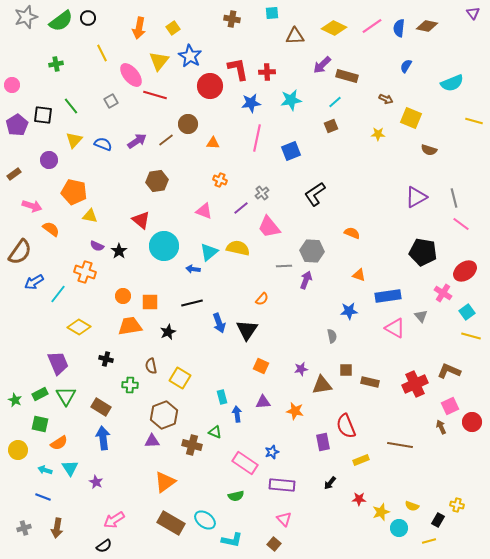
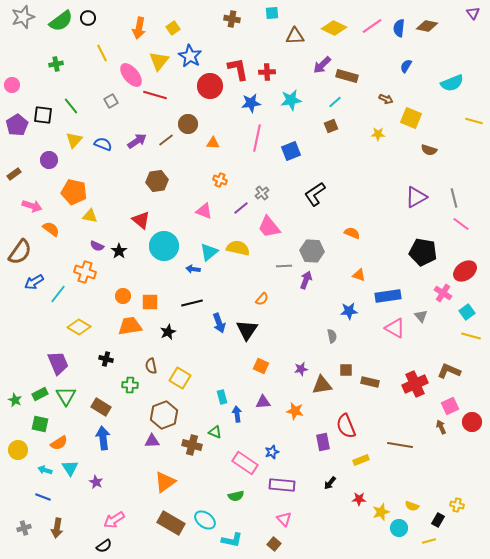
gray star at (26, 17): moved 3 px left
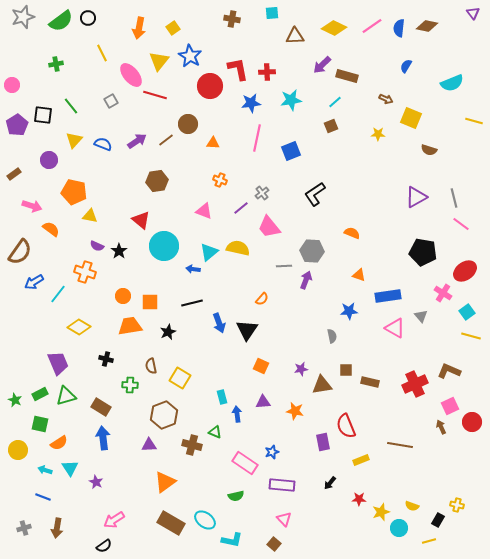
green triangle at (66, 396): rotated 45 degrees clockwise
purple triangle at (152, 441): moved 3 px left, 4 px down
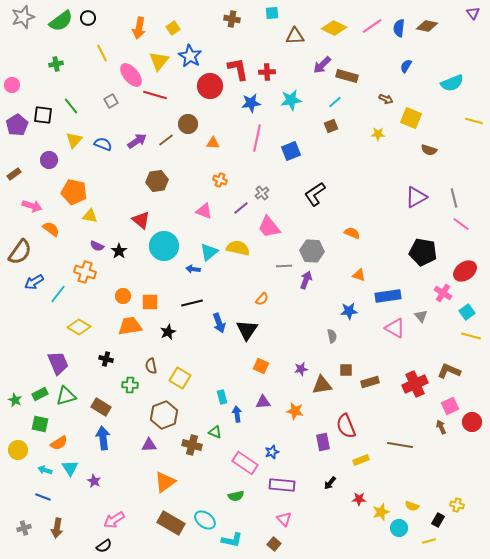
brown rectangle at (370, 382): rotated 30 degrees counterclockwise
purple star at (96, 482): moved 2 px left, 1 px up
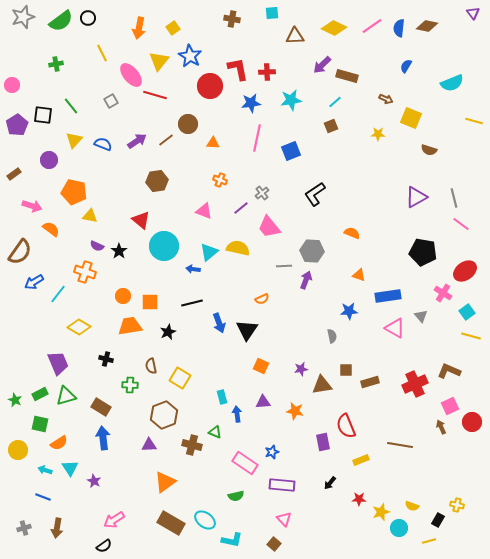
orange semicircle at (262, 299): rotated 24 degrees clockwise
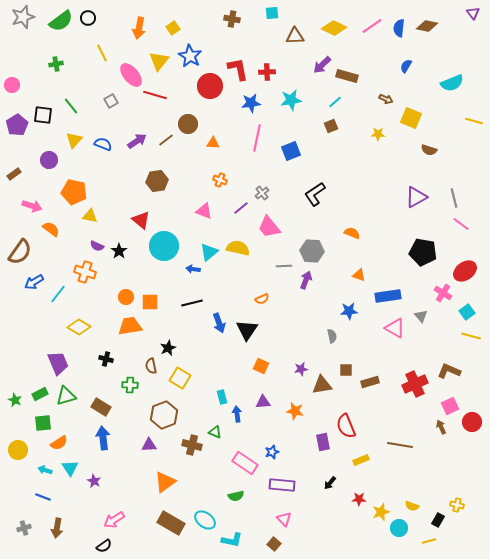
orange circle at (123, 296): moved 3 px right, 1 px down
black star at (168, 332): moved 16 px down
green square at (40, 424): moved 3 px right, 1 px up; rotated 18 degrees counterclockwise
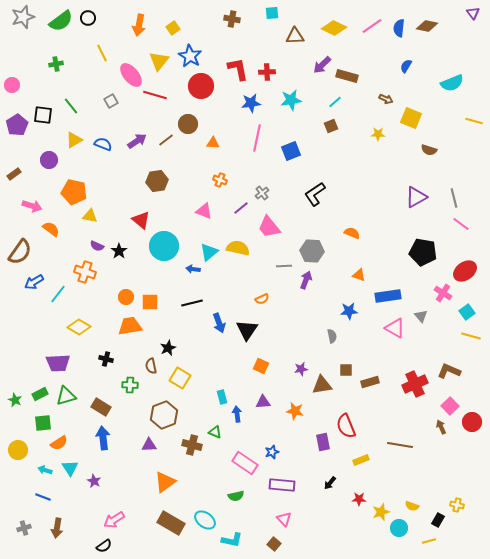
orange arrow at (139, 28): moved 3 px up
red circle at (210, 86): moved 9 px left
yellow triangle at (74, 140): rotated 18 degrees clockwise
purple trapezoid at (58, 363): rotated 110 degrees clockwise
pink square at (450, 406): rotated 18 degrees counterclockwise
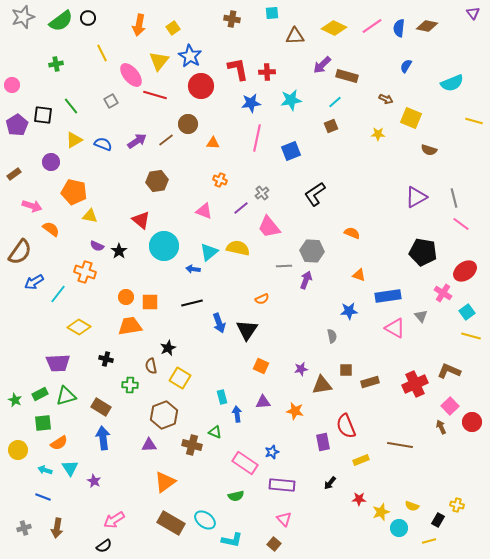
purple circle at (49, 160): moved 2 px right, 2 px down
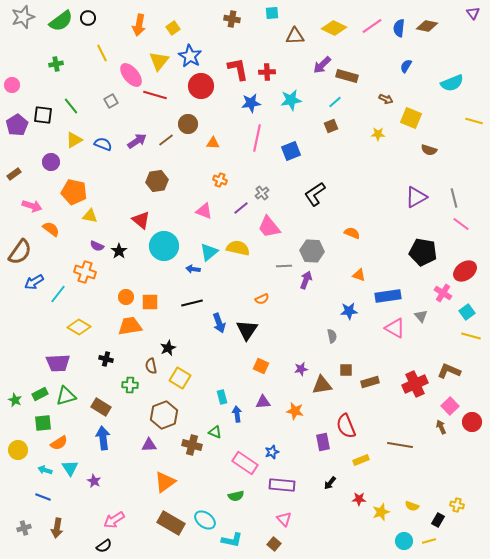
cyan circle at (399, 528): moved 5 px right, 13 px down
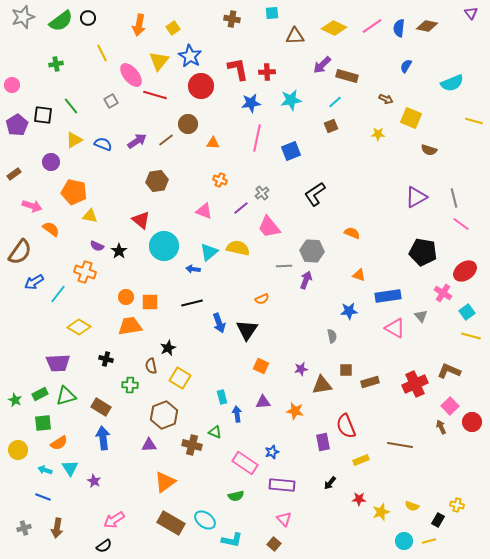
purple triangle at (473, 13): moved 2 px left
